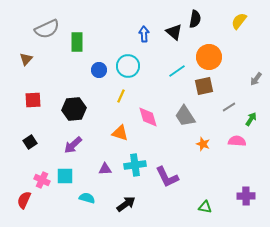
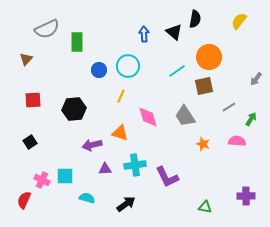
purple arrow: moved 19 px right; rotated 30 degrees clockwise
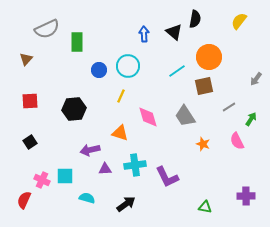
red square: moved 3 px left, 1 px down
pink semicircle: rotated 120 degrees counterclockwise
purple arrow: moved 2 px left, 5 px down
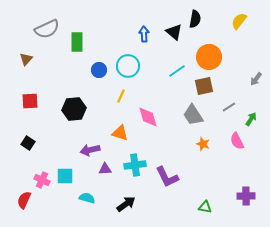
gray trapezoid: moved 8 px right, 1 px up
black square: moved 2 px left, 1 px down; rotated 24 degrees counterclockwise
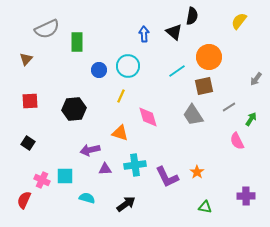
black semicircle: moved 3 px left, 3 px up
orange star: moved 6 px left, 28 px down; rotated 16 degrees clockwise
